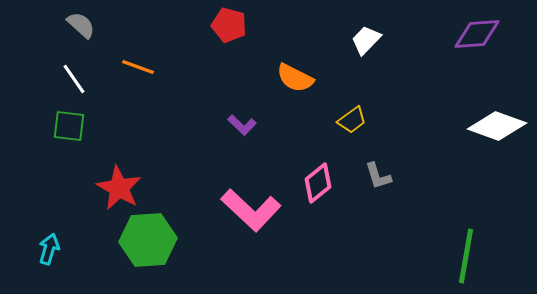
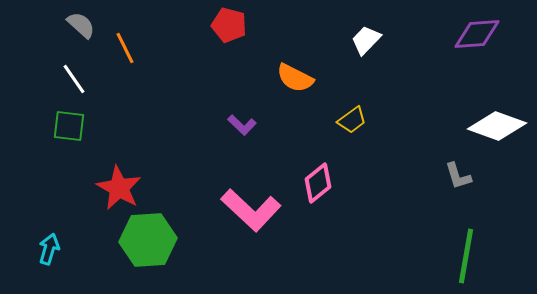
orange line: moved 13 px left, 19 px up; rotated 44 degrees clockwise
gray L-shape: moved 80 px right
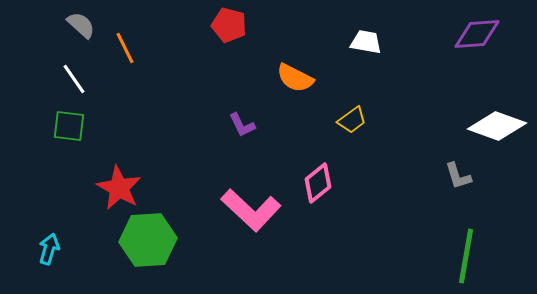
white trapezoid: moved 2 px down; rotated 56 degrees clockwise
purple L-shape: rotated 20 degrees clockwise
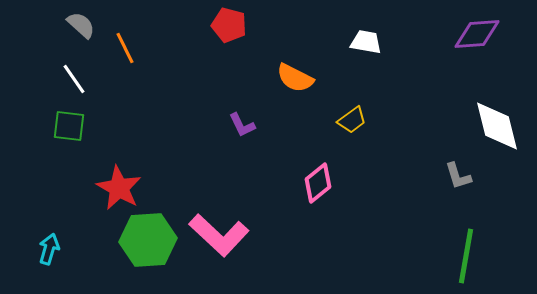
white diamond: rotated 56 degrees clockwise
pink L-shape: moved 32 px left, 25 px down
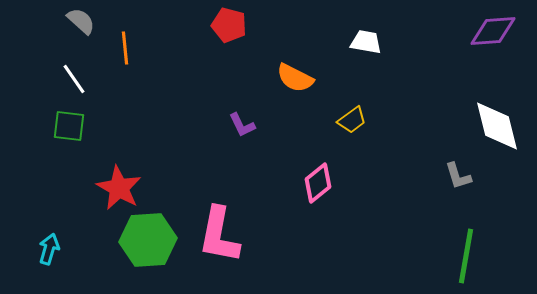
gray semicircle: moved 4 px up
purple diamond: moved 16 px right, 3 px up
orange line: rotated 20 degrees clockwise
pink L-shape: rotated 58 degrees clockwise
